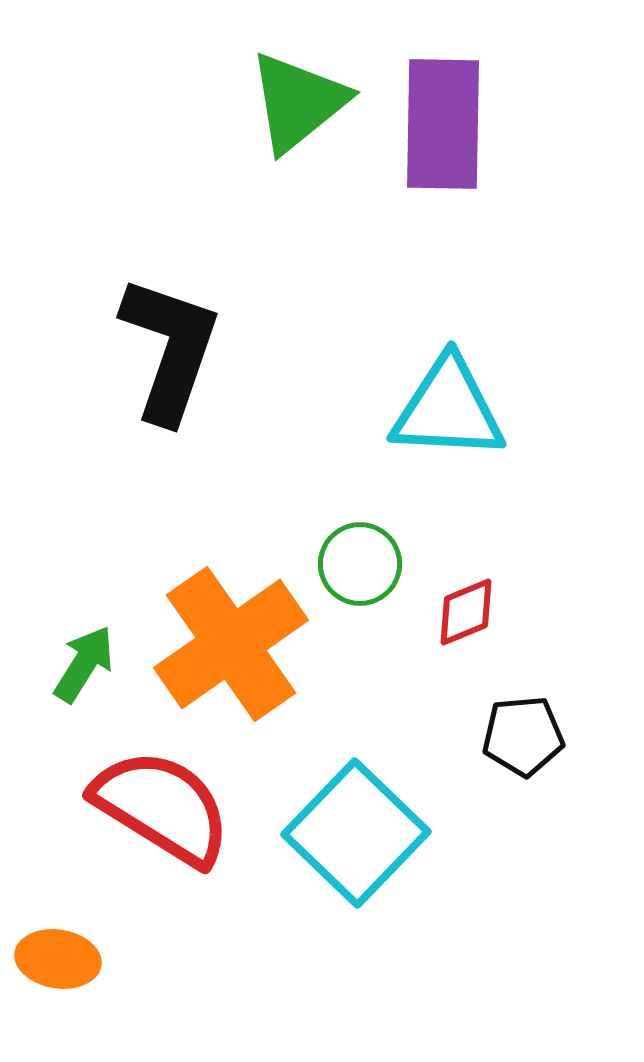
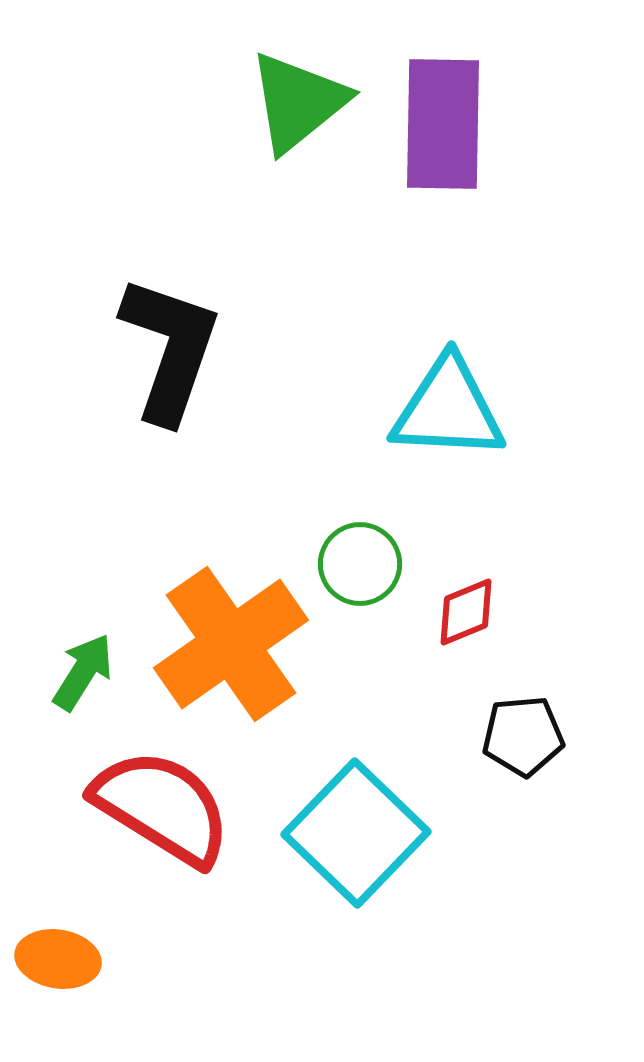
green arrow: moved 1 px left, 8 px down
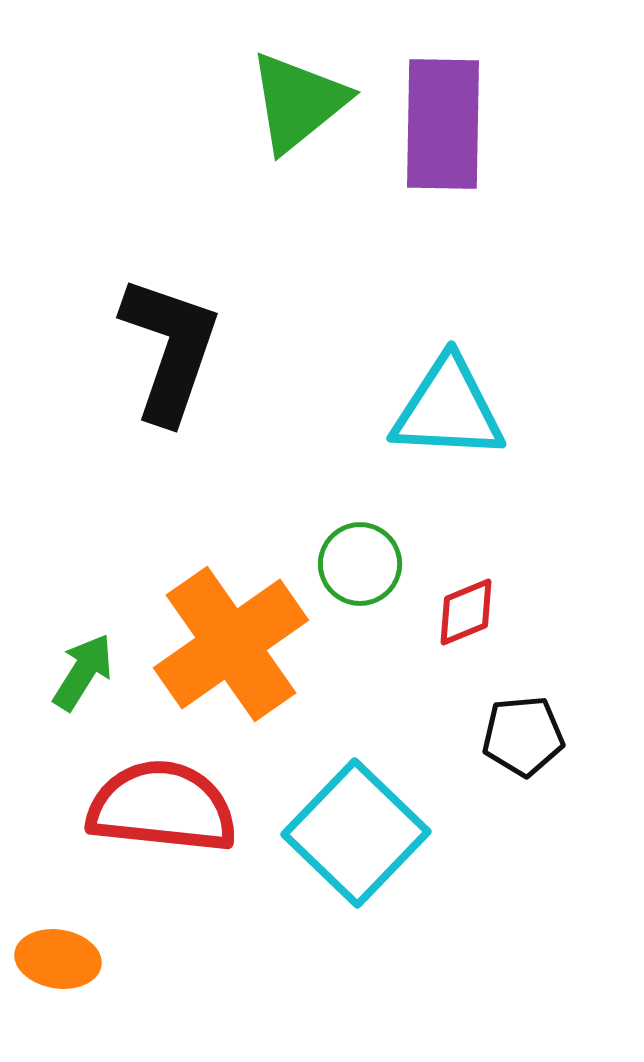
red semicircle: rotated 26 degrees counterclockwise
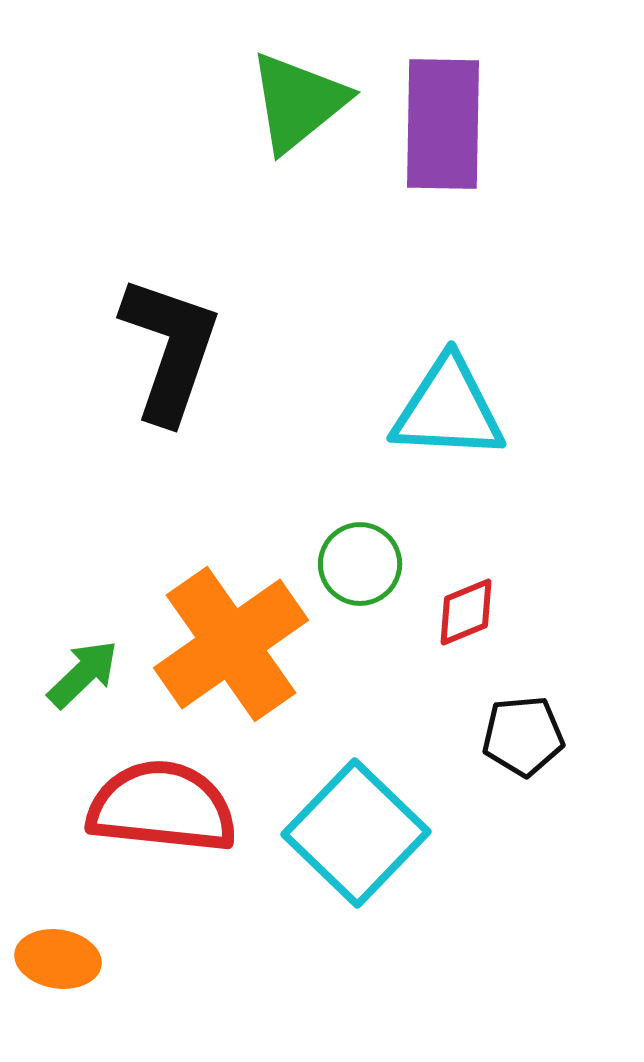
green arrow: moved 2 px down; rotated 14 degrees clockwise
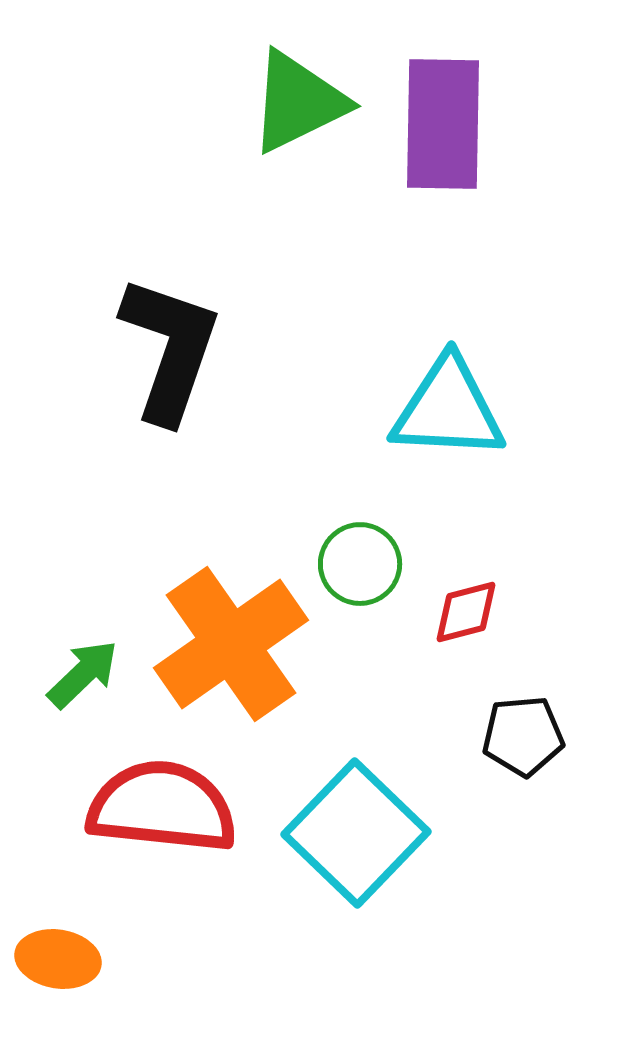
green triangle: rotated 13 degrees clockwise
red diamond: rotated 8 degrees clockwise
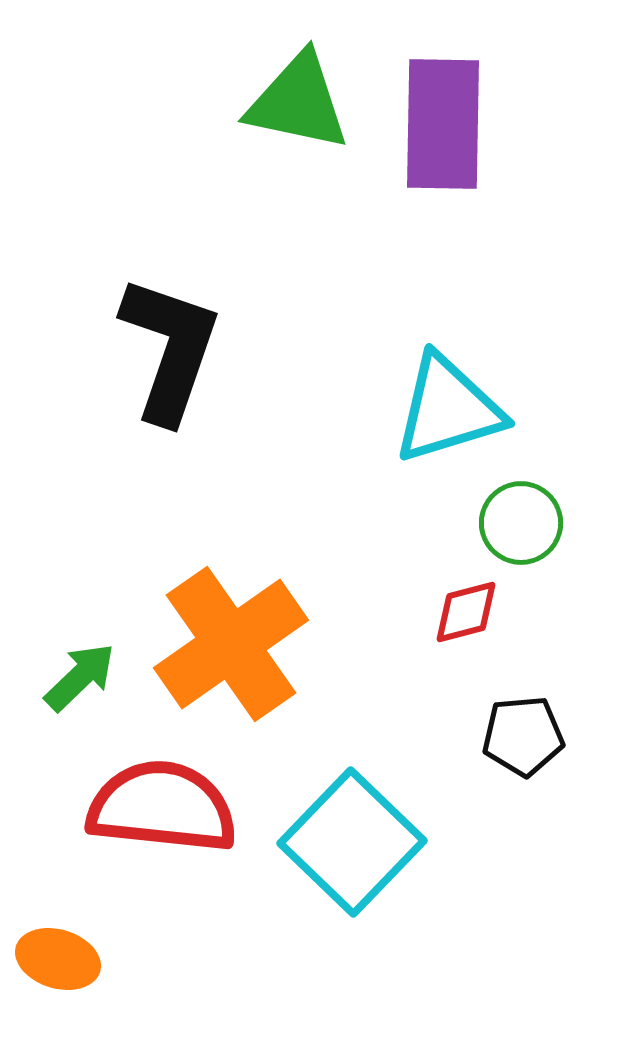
green triangle: rotated 38 degrees clockwise
cyan triangle: rotated 20 degrees counterclockwise
green circle: moved 161 px right, 41 px up
green arrow: moved 3 px left, 3 px down
cyan square: moved 4 px left, 9 px down
orange ellipse: rotated 8 degrees clockwise
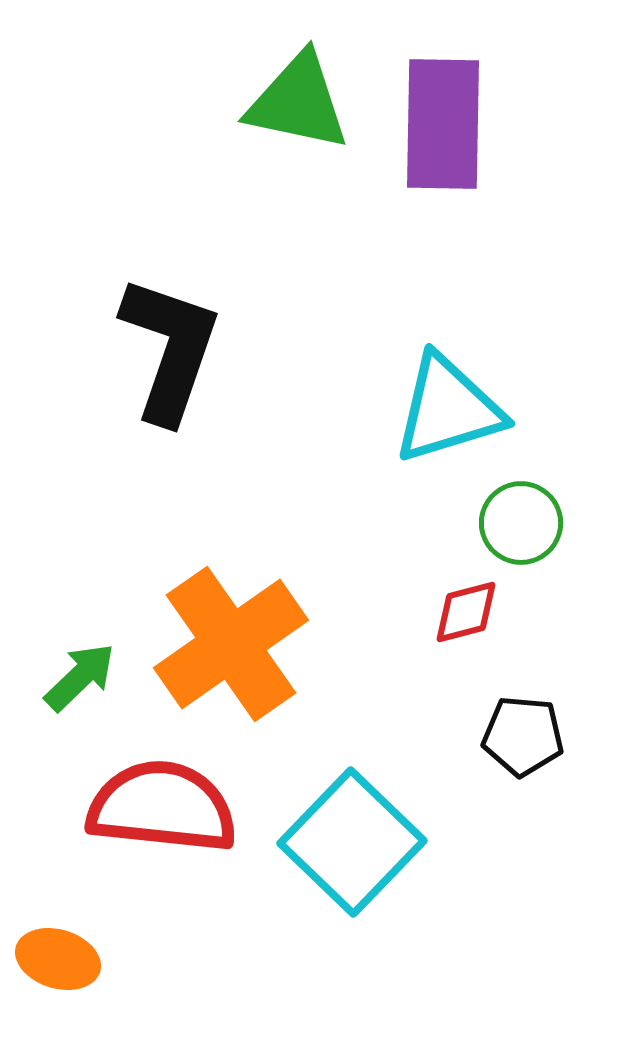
black pentagon: rotated 10 degrees clockwise
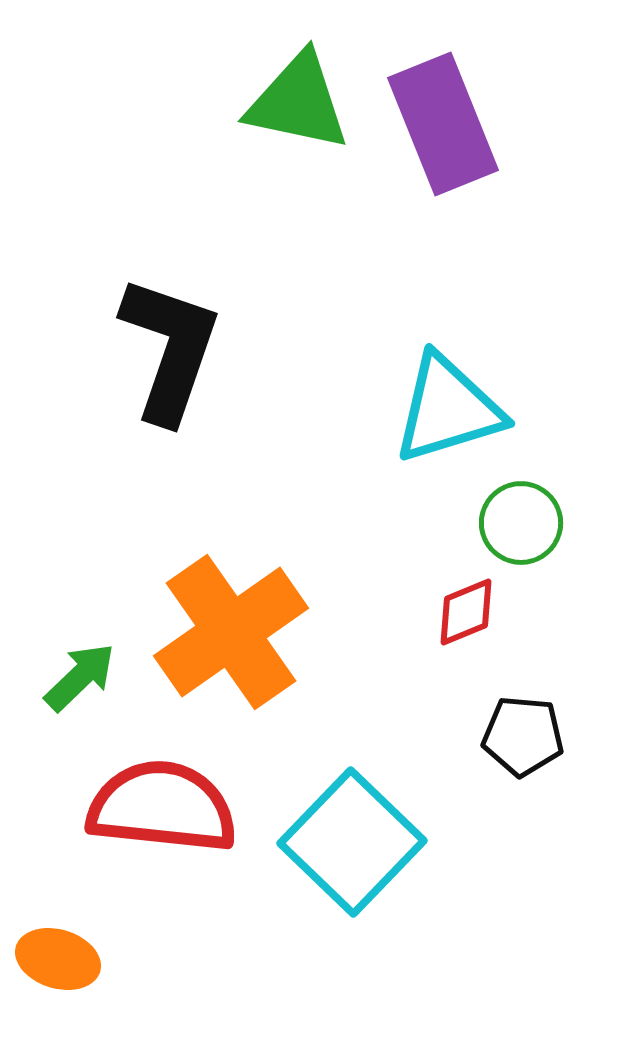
purple rectangle: rotated 23 degrees counterclockwise
red diamond: rotated 8 degrees counterclockwise
orange cross: moved 12 px up
